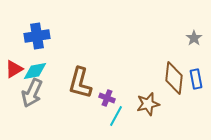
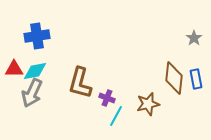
red triangle: rotated 30 degrees clockwise
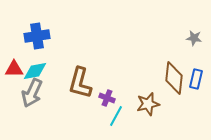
gray star: rotated 28 degrees counterclockwise
blue rectangle: rotated 24 degrees clockwise
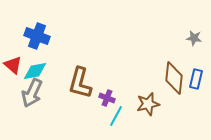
blue cross: rotated 30 degrees clockwise
red triangle: moved 1 px left, 4 px up; rotated 42 degrees clockwise
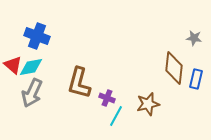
cyan diamond: moved 4 px left, 4 px up
brown diamond: moved 10 px up
brown L-shape: moved 1 px left
